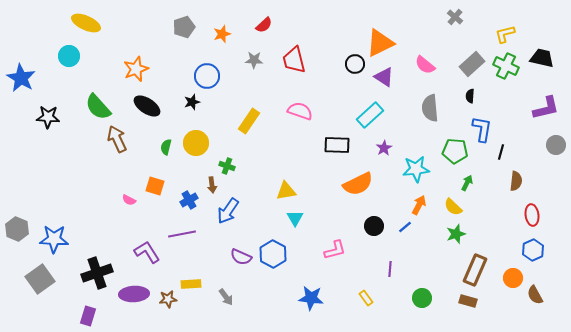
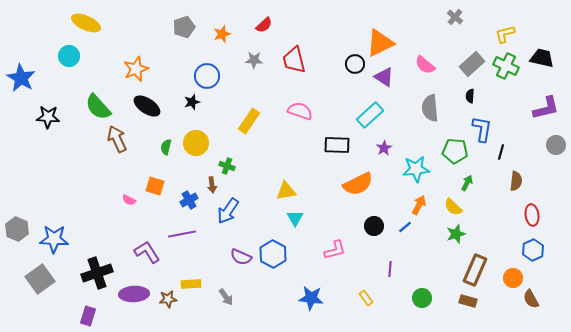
brown semicircle at (535, 295): moved 4 px left, 4 px down
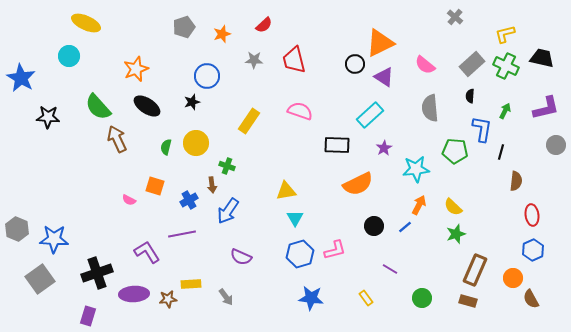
green arrow at (467, 183): moved 38 px right, 72 px up
blue hexagon at (273, 254): moved 27 px right; rotated 16 degrees clockwise
purple line at (390, 269): rotated 63 degrees counterclockwise
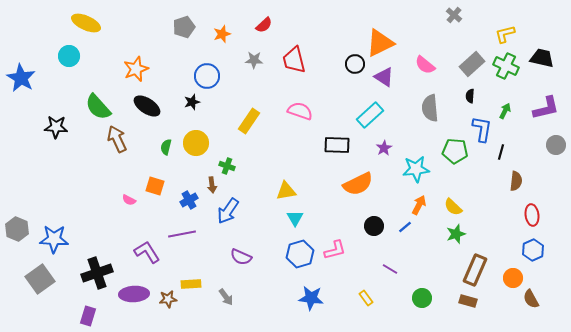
gray cross at (455, 17): moved 1 px left, 2 px up
black star at (48, 117): moved 8 px right, 10 px down
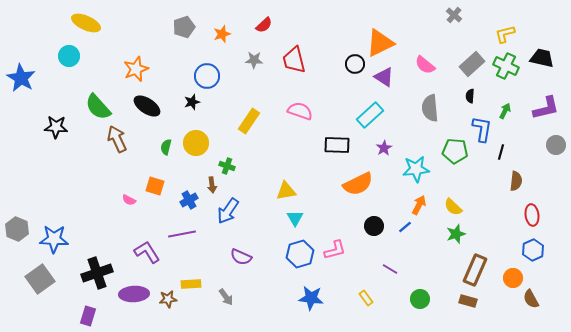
green circle at (422, 298): moved 2 px left, 1 px down
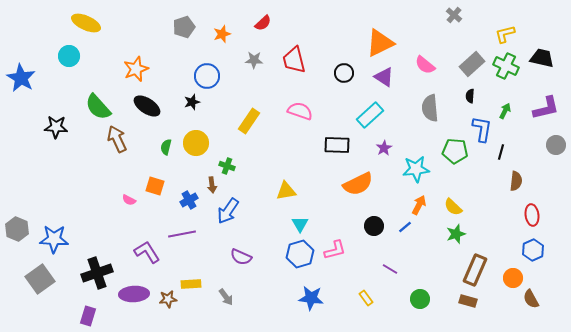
red semicircle at (264, 25): moved 1 px left, 2 px up
black circle at (355, 64): moved 11 px left, 9 px down
cyan triangle at (295, 218): moved 5 px right, 6 px down
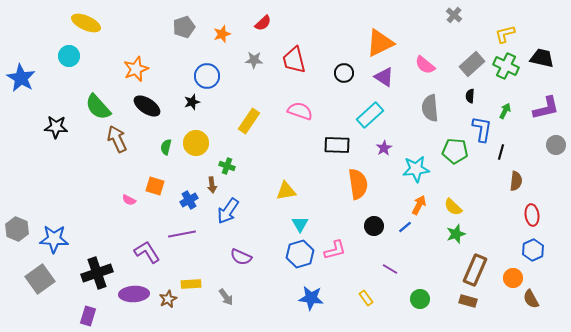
orange semicircle at (358, 184): rotated 72 degrees counterclockwise
brown star at (168, 299): rotated 18 degrees counterclockwise
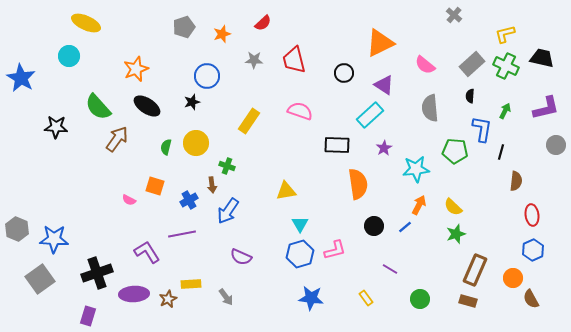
purple triangle at (384, 77): moved 8 px down
brown arrow at (117, 139): rotated 60 degrees clockwise
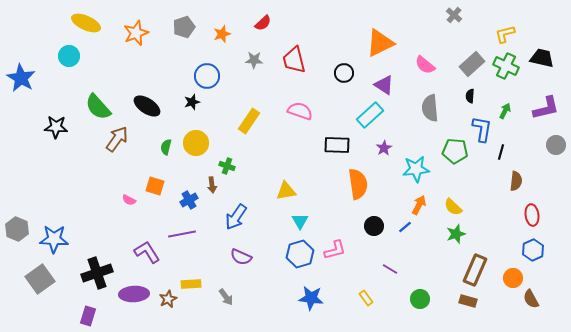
orange star at (136, 69): moved 36 px up
blue arrow at (228, 211): moved 8 px right, 6 px down
cyan triangle at (300, 224): moved 3 px up
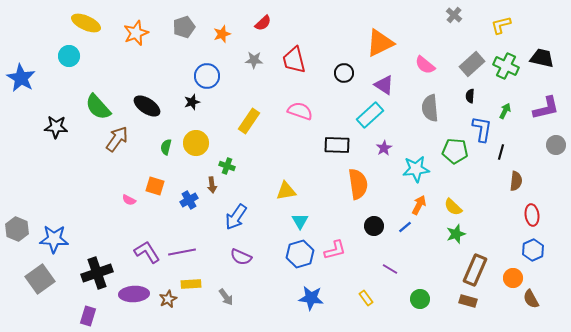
yellow L-shape at (505, 34): moved 4 px left, 9 px up
purple line at (182, 234): moved 18 px down
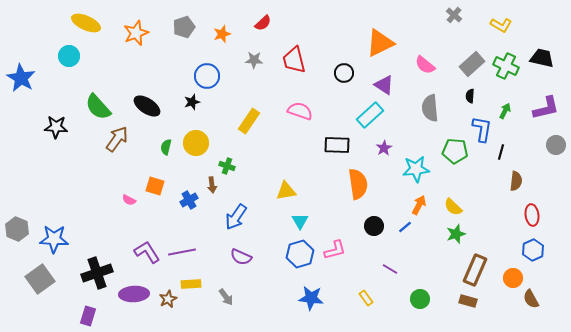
yellow L-shape at (501, 25): rotated 135 degrees counterclockwise
